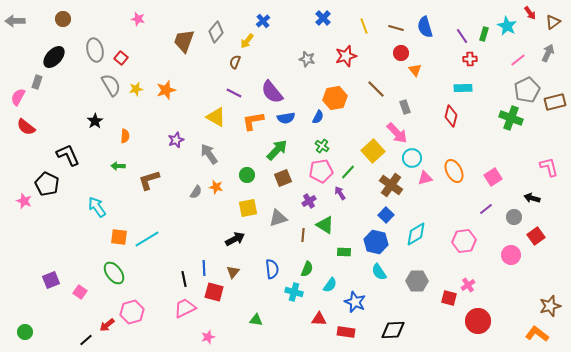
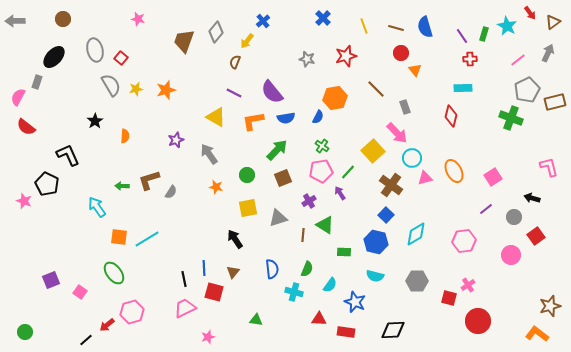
green arrow at (118, 166): moved 4 px right, 20 px down
gray semicircle at (196, 192): moved 25 px left
black arrow at (235, 239): rotated 96 degrees counterclockwise
cyan semicircle at (379, 272): moved 4 px left, 4 px down; rotated 42 degrees counterclockwise
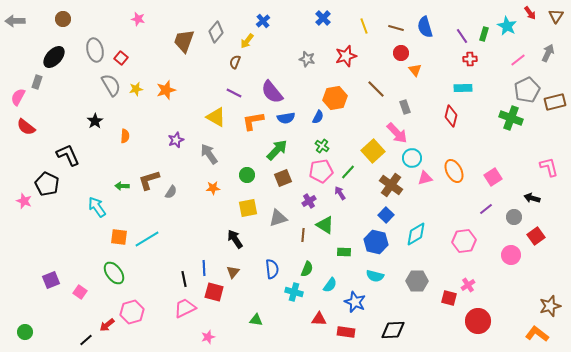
brown triangle at (553, 22): moved 3 px right, 6 px up; rotated 21 degrees counterclockwise
orange star at (216, 187): moved 3 px left, 1 px down; rotated 16 degrees counterclockwise
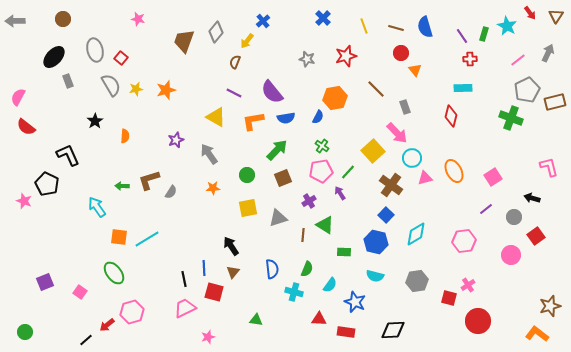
gray rectangle at (37, 82): moved 31 px right, 1 px up; rotated 40 degrees counterclockwise
black arrow at (235, 239): moved 4 px left, 7 px down
purple square at (51, 280): moved 6 px left, 2 px down
gray hexagon at (417, 281): rotated 10 degrees counterclockwise
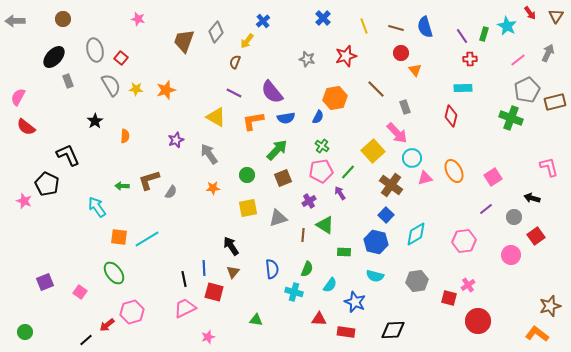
yellow star at (136, 89): rotated 16 degrees clockwise
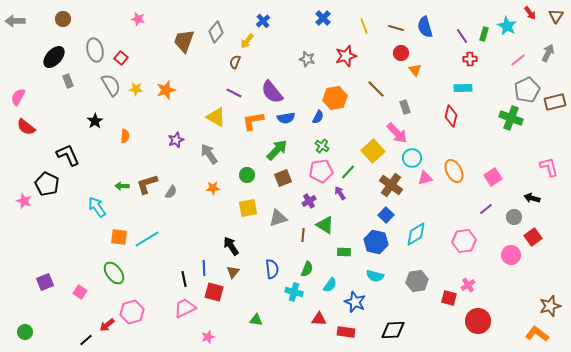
brown L-shape at (149, 180): moved 2 px left, 4 px down
red square at (536, 236): moved 3 px left, 1 px down
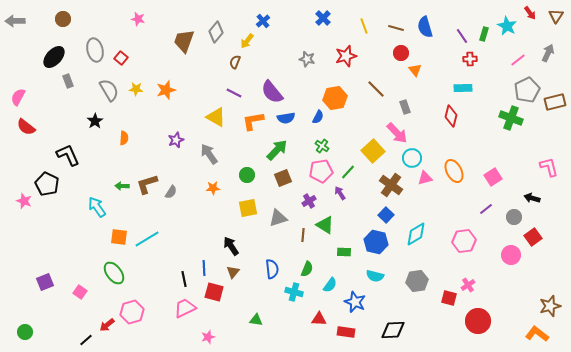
gray semicircle at (111, 85): moved 2 px left, 5 px down
orange semicircle at (125, 136): moved 1 px left, 2 px down
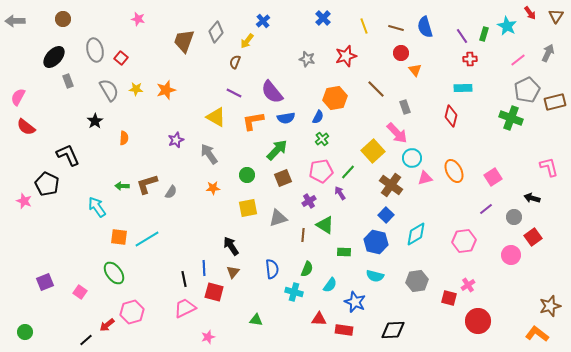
green cross at (322, 146): moved 7 px up; rotated 16 degrees clockwise
red rectangle at (346, 332): moved 2 px left, 2 px up
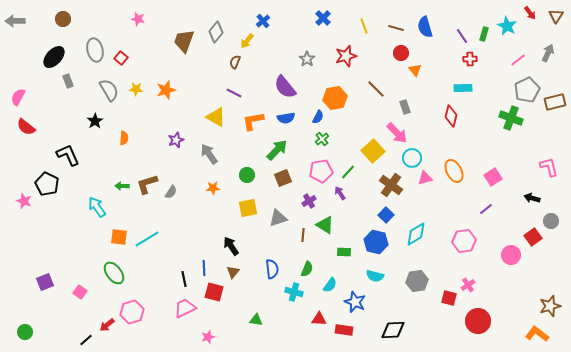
gray star at (307, 59): rotated 21 degrees clockwise
purple semicircle at (272, 92): moved 13 px right, 5 px up
gray circle at (514, 217): moved 37 px right, 4 px down
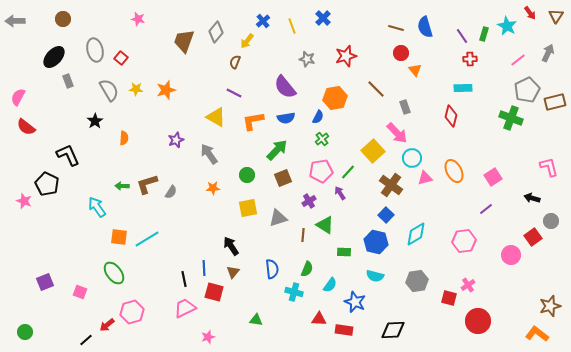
yellow line at (364, 26): moved 72 px left
gray star at (307, 59): rotated 21 degrees counterclockwise
pink square at (80, 292): rotated 16 degrees counterclockwise
